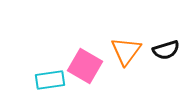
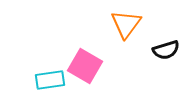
orange triangle: moved 27 px up
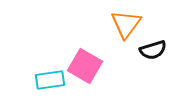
black semicircle: moved 13 px left
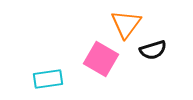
pink square: moved 16 px right, 7 px up
cyan rectangle: moved 2 px left, 1 px up
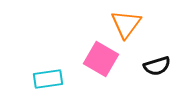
black semicircle: moved 4 px right, 16 px down
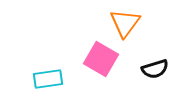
orange triangle: moved 1 px left, 1 px up
black semicircle: moved 2 px left, 3 px down
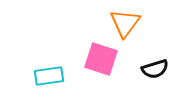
pink square: rotated 12 degrees counterclockwise
cyan rectangle: moved 1 px right, 3 px up
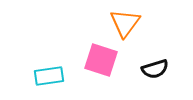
pink square: moved 1 px down
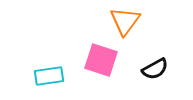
orange triangle: moved 2 px up
black semicircle: rotated 12 degrees counterclockwise
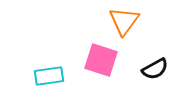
orange triangle: moved 1 px left
